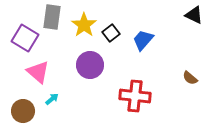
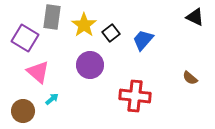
black triangle: moved 1 px right, 2 px down
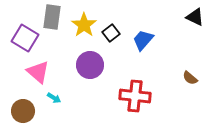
cyan arrow: moved 2 px right, 1 px up; rotated 72 degrees clockwise
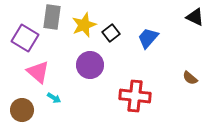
yellow star: rotated 15 degrees clockwise
blue trapezoid: moved 5 px right, 2 px up
brown circle: moved 1 px left, 1 px up
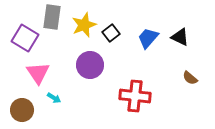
black triangle: moved 15 px left, 20 px down
pink triangle: moved 1 px down; rotated 15 degrees clockwise
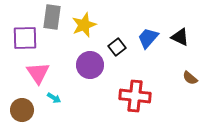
black square: moved 6 px right, 14 px down
purple square: rotated 32 degrees counterclockwise
